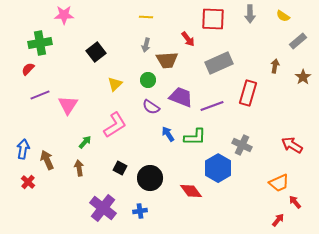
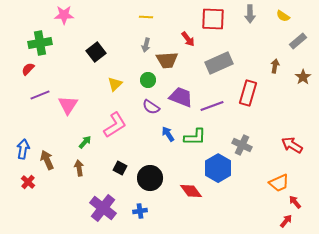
red arrow at (278, 220): moved 8 px right, 1 px down
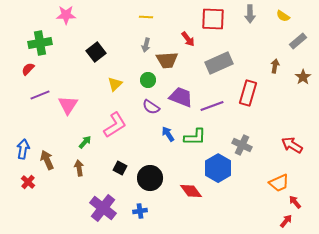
pink star at (64, 15): moved 2 px right
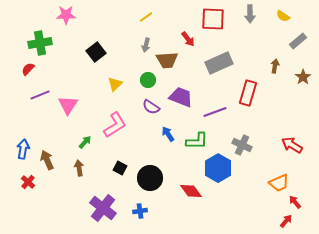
yellow line at (146, 17): rotated 40 degrees counterclockwise
purple line at (212, 106): moved 3 px right, 6 px down
green L-shape at (195, 137): moved 2 px right, 4 px down
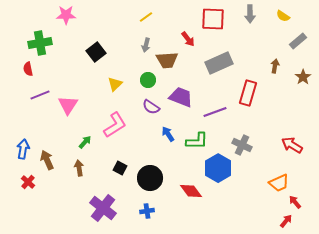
red semicircle at (28, 69): rotated 56 degrees counterclockwise
blue cross at (140, 211): moved 7 px right
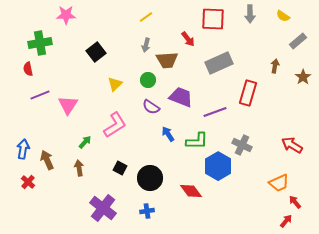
blue hexagon at (218, 168): moved 2 px up
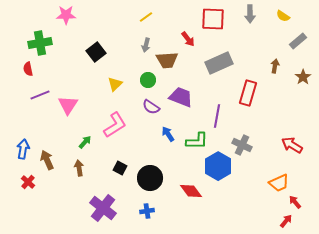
purple line at (215, 112): moved 2 px right, 4 px down; rotated 60 degrees counterclockwise
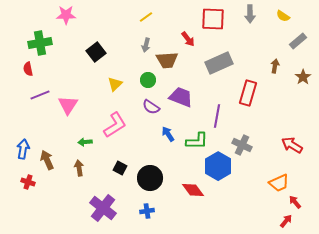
green arrow at (85, 142): rotated 136 degrees counterclockwise
red cross at (28, 182): rotated 24 degrees counterclockwise
red diamond at (191, 191): moved 2 px right, 1 px up
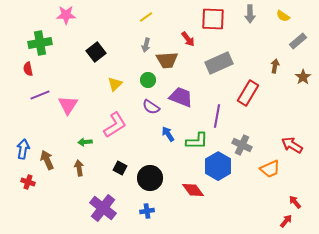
red rectangle at (248, 93): rotated 15 degrees clockwise
orange trapezoid at (279, 183): moved 9 px left, 14 px up
